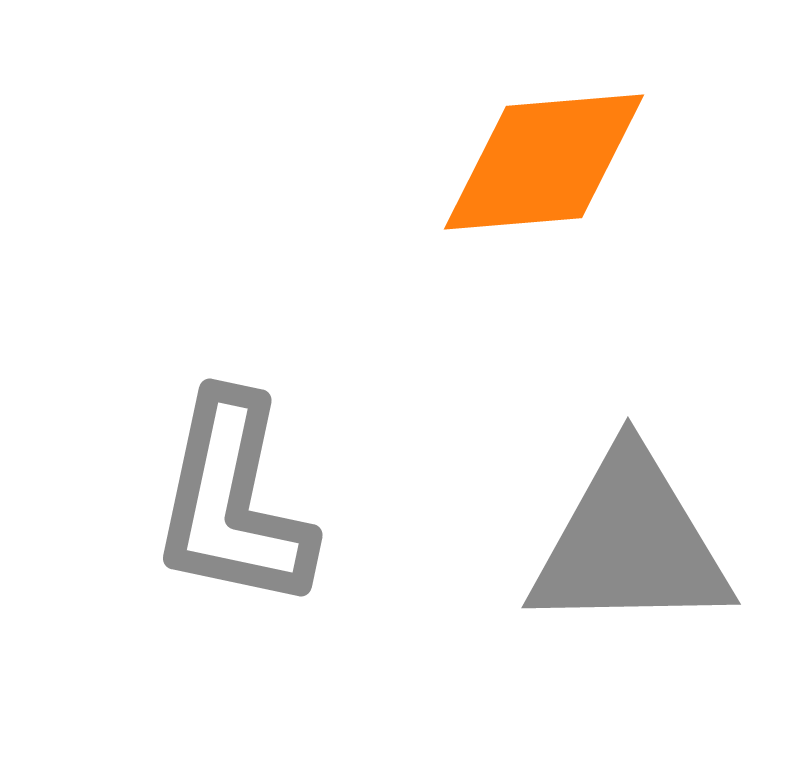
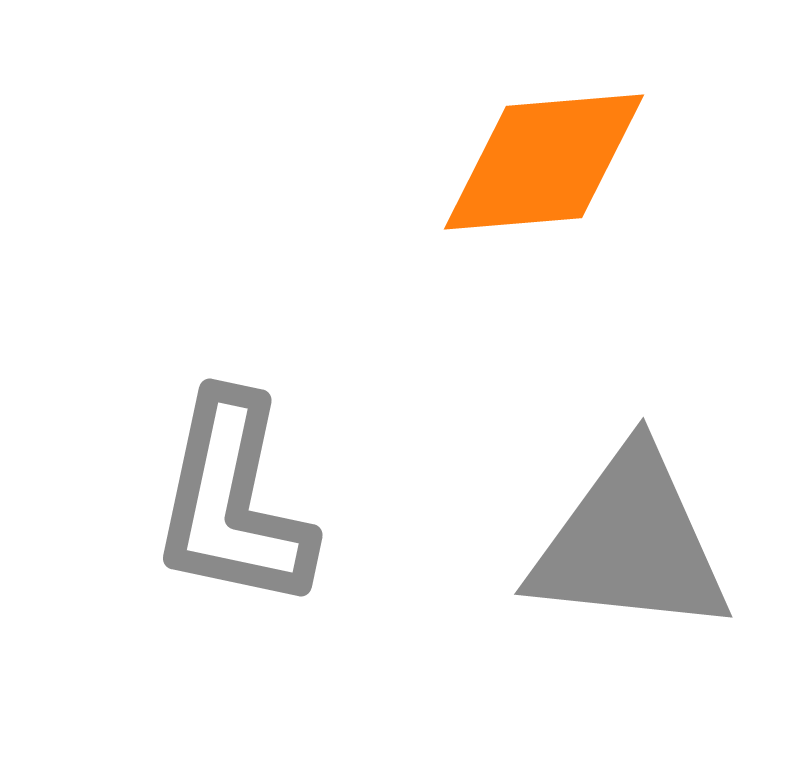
gray triangle: rotated 7 degrees clockwise
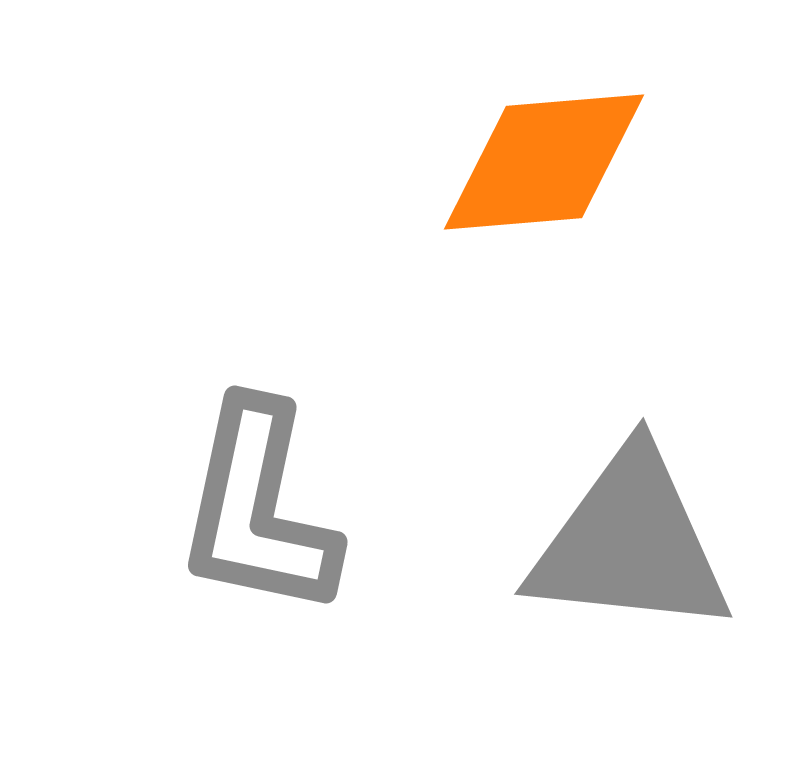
gray L-shape: moved 25 px right, 7 px down
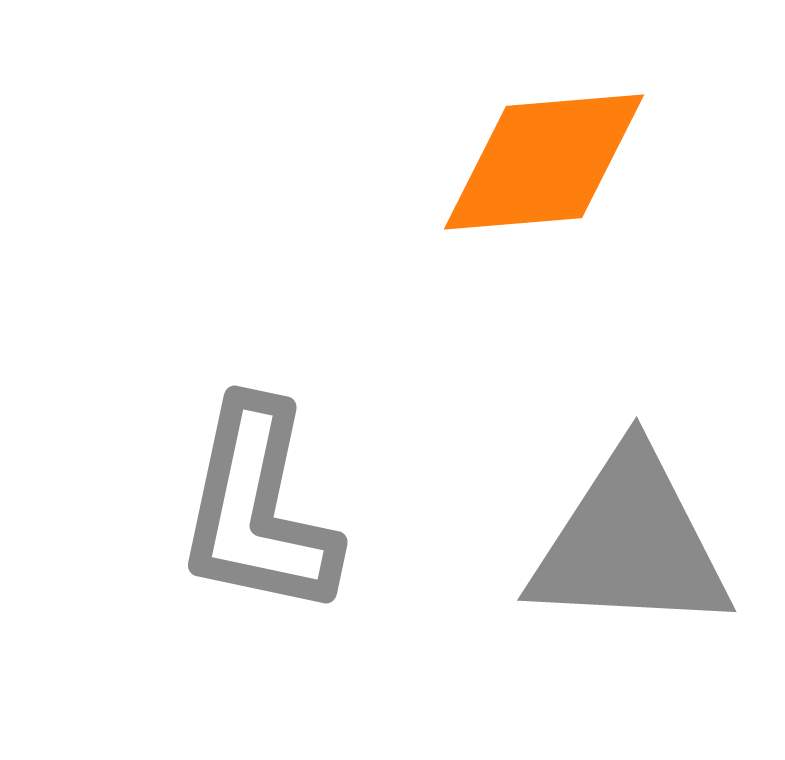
gray triangle: rotated 3 degrees counterclockwise
